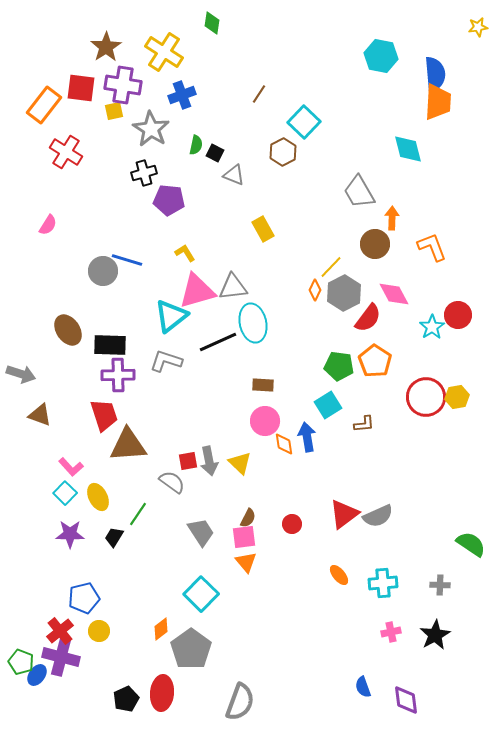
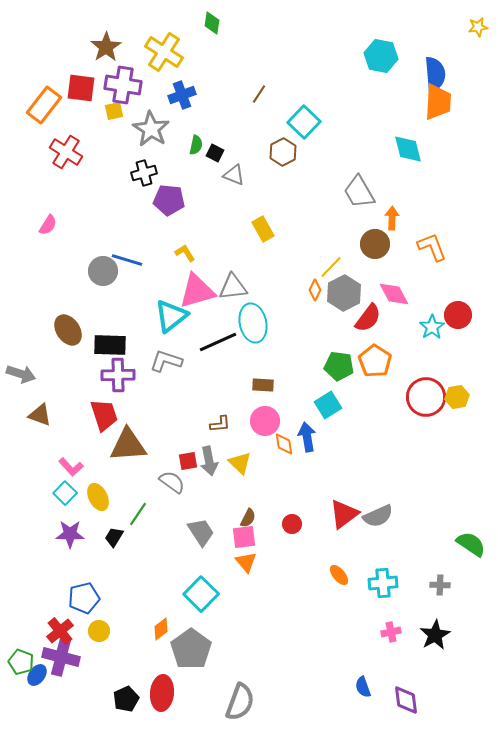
brown L-shape at (364, 424): moved 144 px left
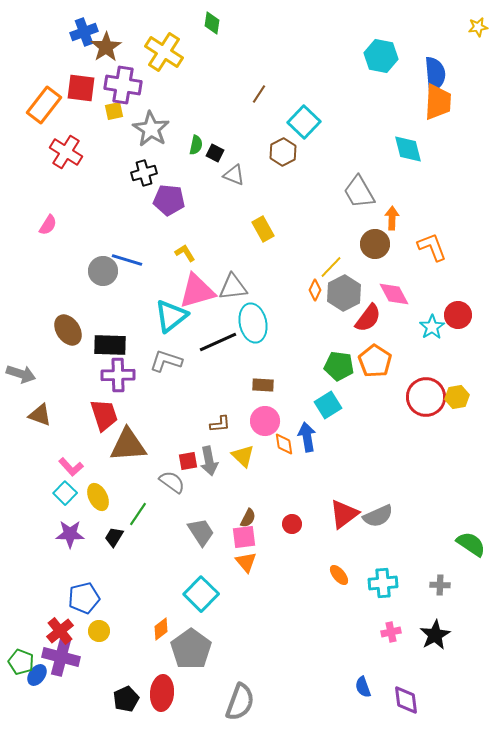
blue cross at (182, 95): moved 98 px left, 63 px up
yellow triangle at (240, 463): moved 3 px right, 7 px up
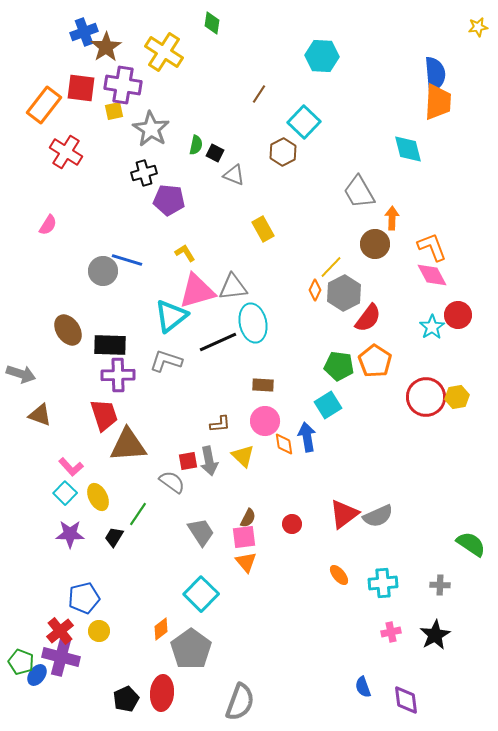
cyan hexagon at (381, 56): moved 59 px left; rotated 8 degrees counterclockwise
pink diamond at (394, 294): moved 38 px right, 19 px up
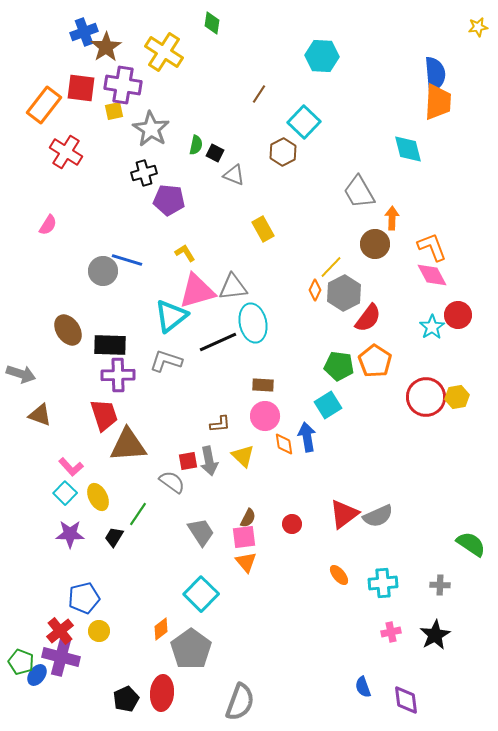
pink circle at (265, 421): moved 5 px up
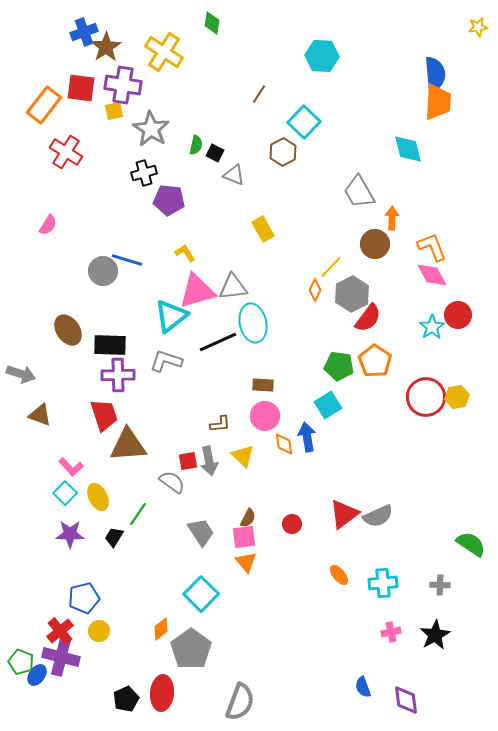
gray hexagon at (344, 293): moved 8 px right, 1 px down
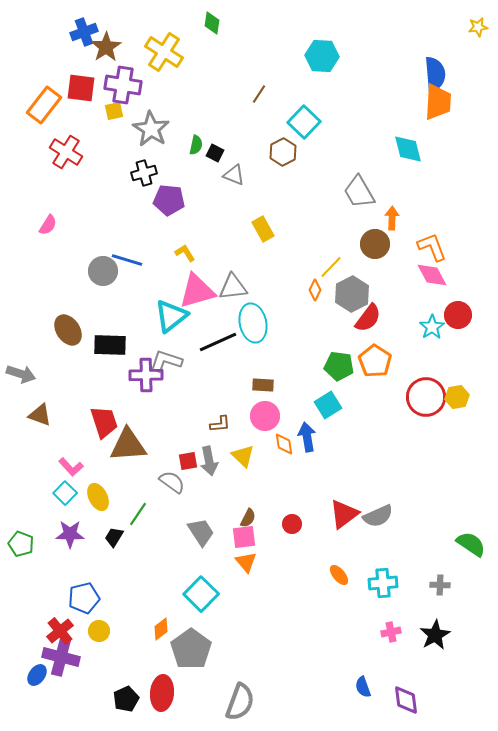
purple cross at (118, 375): moved 28 px right
red trapezoid at (104, 415): moved 7 px down
green pentagon at (21, 662): moved 118 px up
